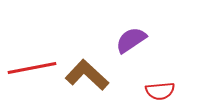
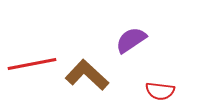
red line: moved 4 px up
red semicircle: rotated 12 degrees clockwise
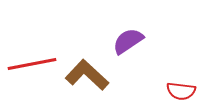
purple semicircle: moved 3 px left, 1 px down
red semicircle: moved 21 px right
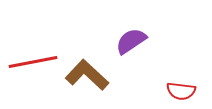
purple semicircle: moved 3 px right
red line: moved 1 px right, 2 px up
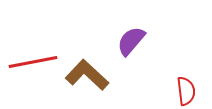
purple semicircle: rotated 16 degrees counterclockwise
red semicircle: moved 5 px right; rotated 104 degrees counterclockwise
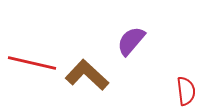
red line: moved 1 px left, 1 px down; rotated 24 degrees clockwise
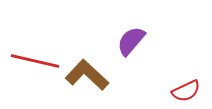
red line: moved 3 px right, 2 px up
red semicircle: rotated 72 degrees clockwise
